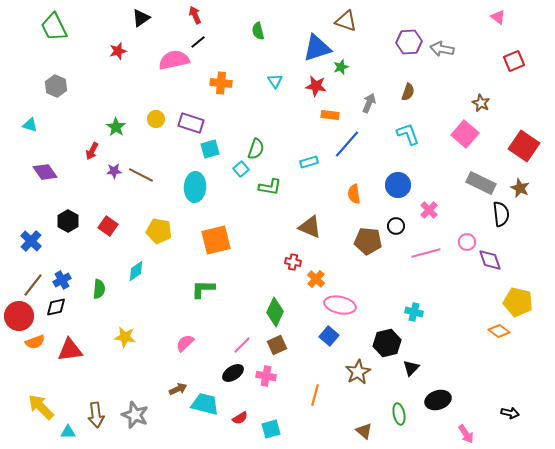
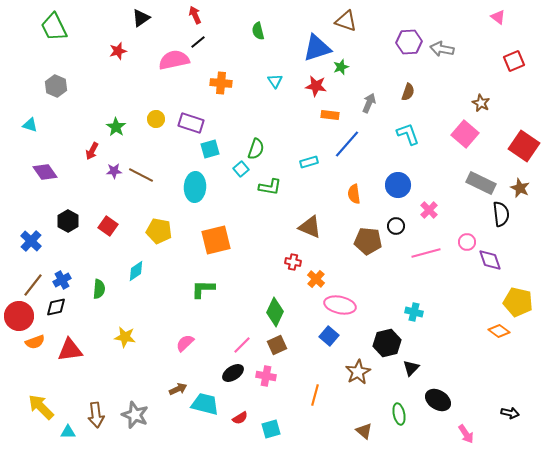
black ellipse at (438, 400): rotated 50 degrees clockwise
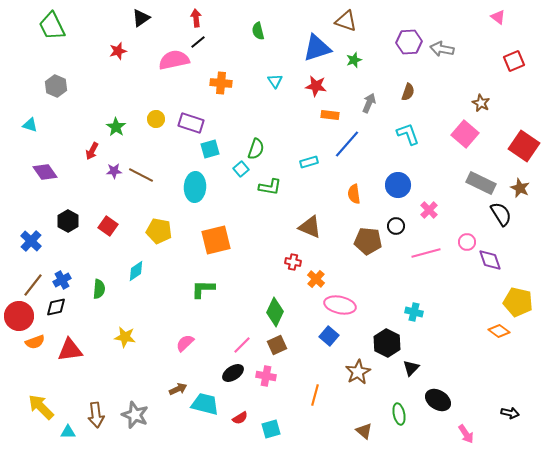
red arrow at (195, 15): moved 1 px right, 3 px down; rotated 18 degrees clockwise
green trapezoid at (54, 27): moved 2 px left, 1 px up
green star at (341, 67): moved 13 px right, 7 px up
black semicircle at (501, 214): rotated 25 degrees counterclockwise
black hexagon at (387, 343): rotated 20 degrees counterclockwise
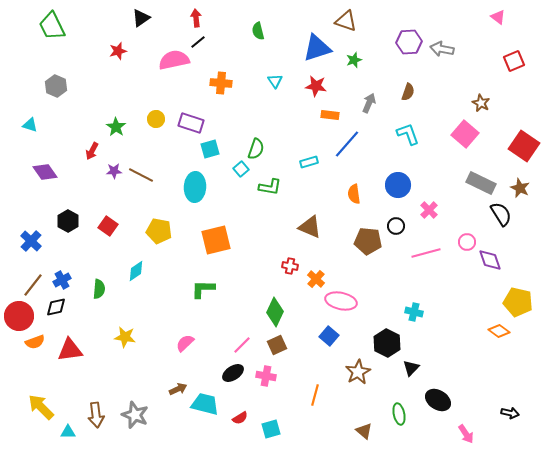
red cross at (293, 262): moved 3 px left, 4 px down
pink ellipse at (340, 305): moved 1 px right, 4 px up
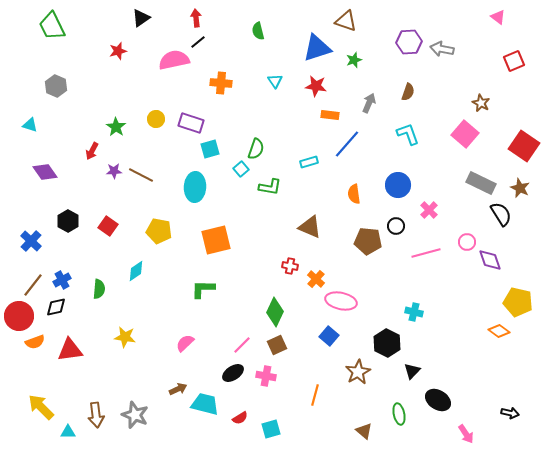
black triangle at (411, 368): moved 1 px right, 3 px down
